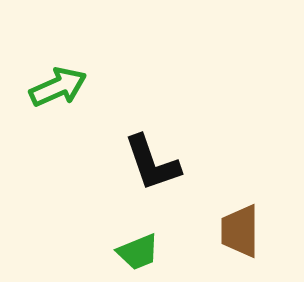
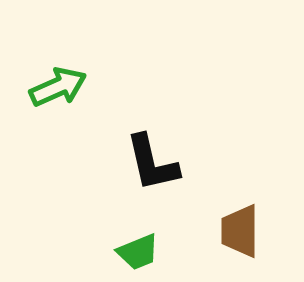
black L-shape: rotated 6 degrees clockwise
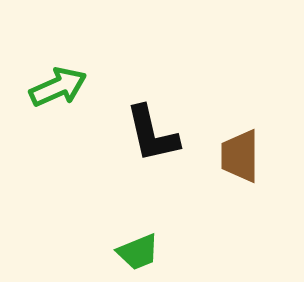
black L-shape: moved 29 px up
brown trapezoid: moved 75 px up
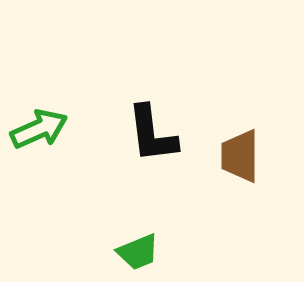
green arrow: moved 19 px left, 42 px down
black L-shape: rotated 6 degrees clockwise
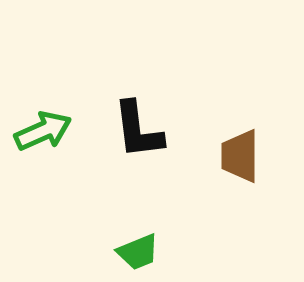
green arrow: moved 4 px right, 2 px down
black L-shape: moved 14 px left, 4 px up
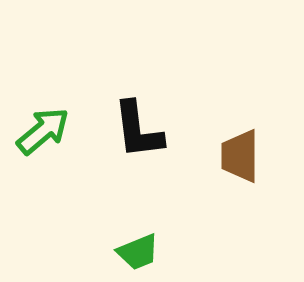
green arrow: rotated 16 degrees counterclockwise
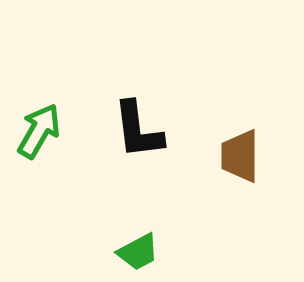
green arrow: moved 4 px left; rotated 20 degrees counterclockwise
green trapezoid: rotated 6 degrees counterclockwise
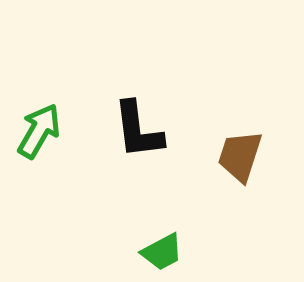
brown trapezoid: rotated 18 degrees clockwise
green trapezoid: moved 24 px right
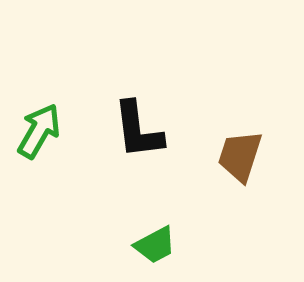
green trapezoid: moved 7 px left, 7 px up
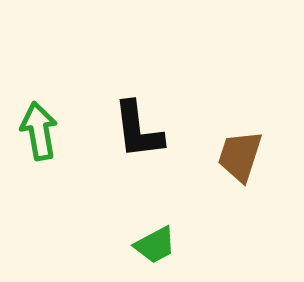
green arrow: rotated 40 degrees counterclockwise
